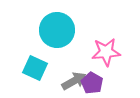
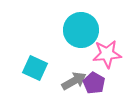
cyan circle: moved 24 px right
pink star: moved 1 px right, 2 px down
purple pentagon: moved 2 px right
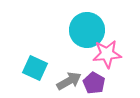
cyan circle: moved 6 px right
gray arrow: moved 5 px left
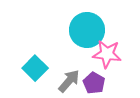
pink star: rotated 12 degrees clockwise
cyan square: rotated 20 degrees clockwise
gray arrow: rotated 20 degrees counterclockwise
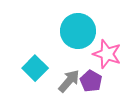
cyan circle: moved 9 px left, 1 px down
pink star: rotated 12 degrees clockwise
purple pentagon: moved 3 px left, 2 px up
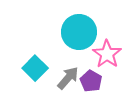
cyan circle: moved 1 px right, 1 px down
pink star: rotated 16 degrees clockwise
gray arrow: moved 1 px left, 3 px up
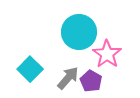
cyan square: moved 5 px left, 1 px down
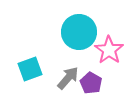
pink star: moved 2 px right, 4 px up
cyan square: rotated 25 degrees clockwise
purple pentagon: moved 2 px down
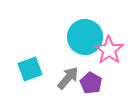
cyan circle: moved 6 px right, 5 px down
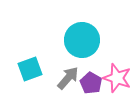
cyan circle: moved 3 px left, 3 px down
pink star: moved 8 px right, 28 px down; rotated 16 degrees counterclockwise
